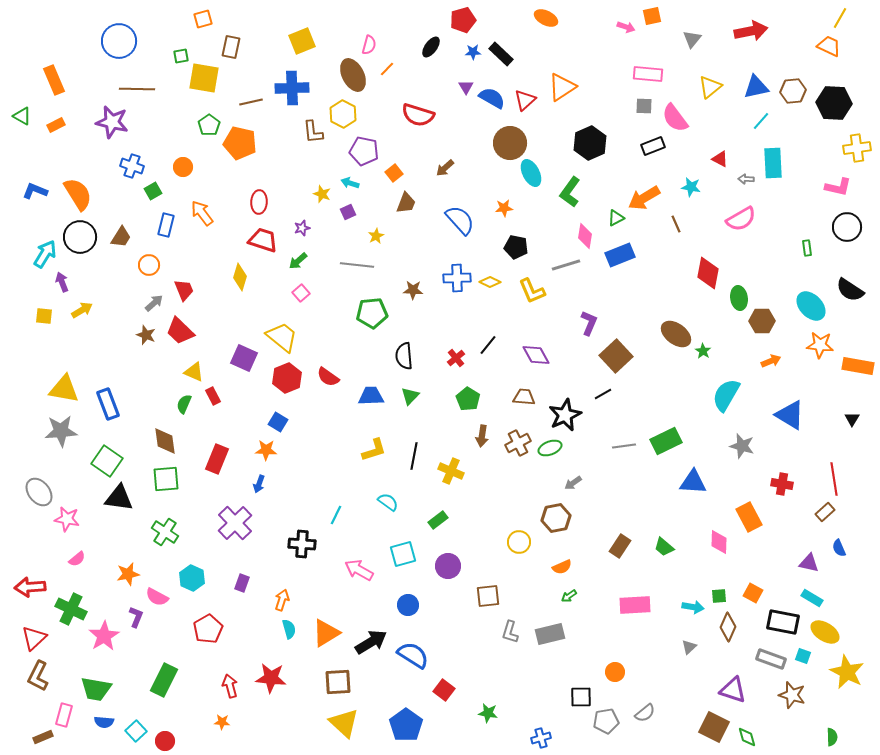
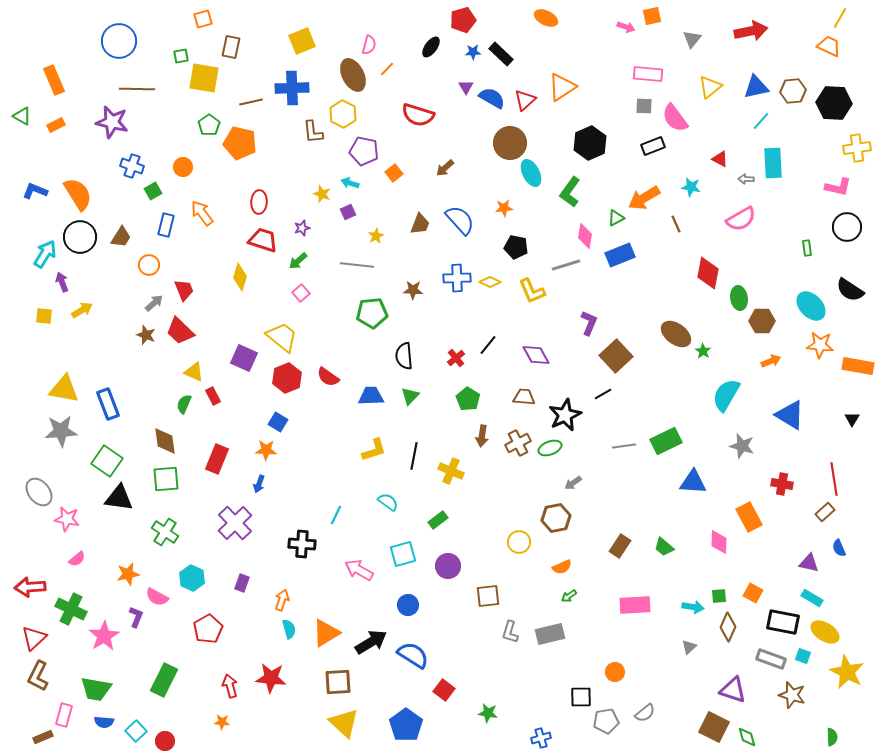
brown trapezoid at (406, 203): moved 14 px right, 21 px down
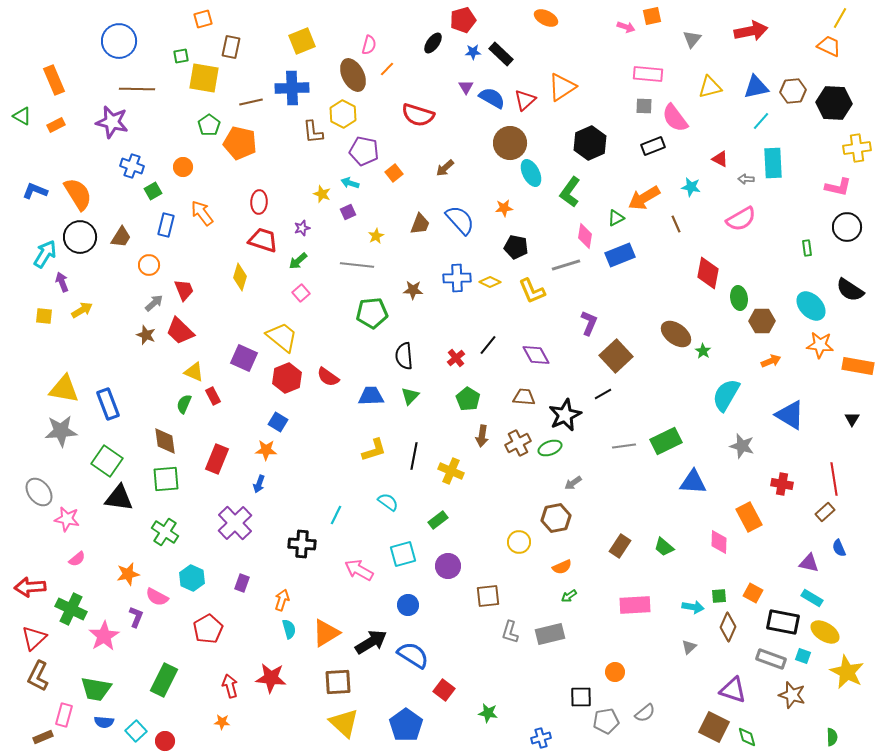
black ellipse at (431, 47): moved 2 px right, 4 px up
yellow triangle at (710, 87): rotated 25 degrees clockwise
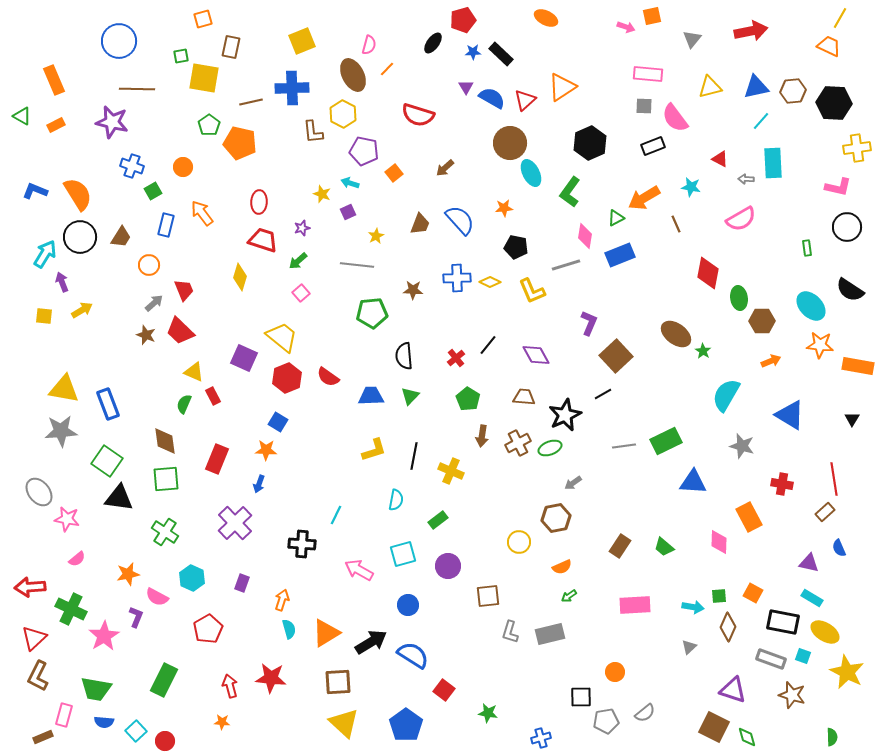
cyan semicircle at (388, 502): moved 8 px right, 2 px up; rotated 65 degrees clockwise
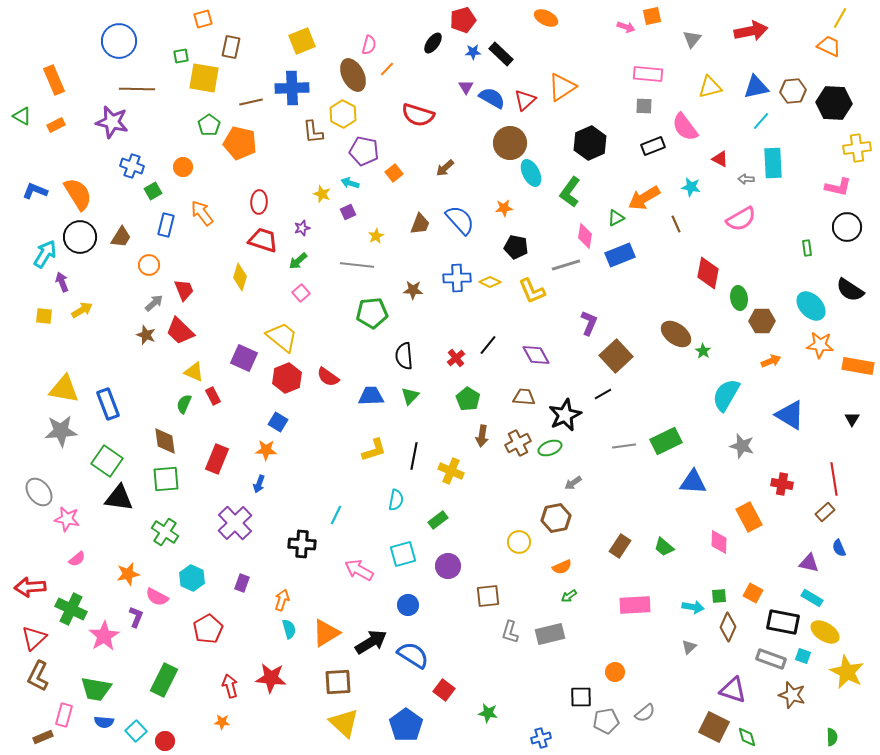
pink semicircle at (675, 118): moved 10 px right, 9 px down
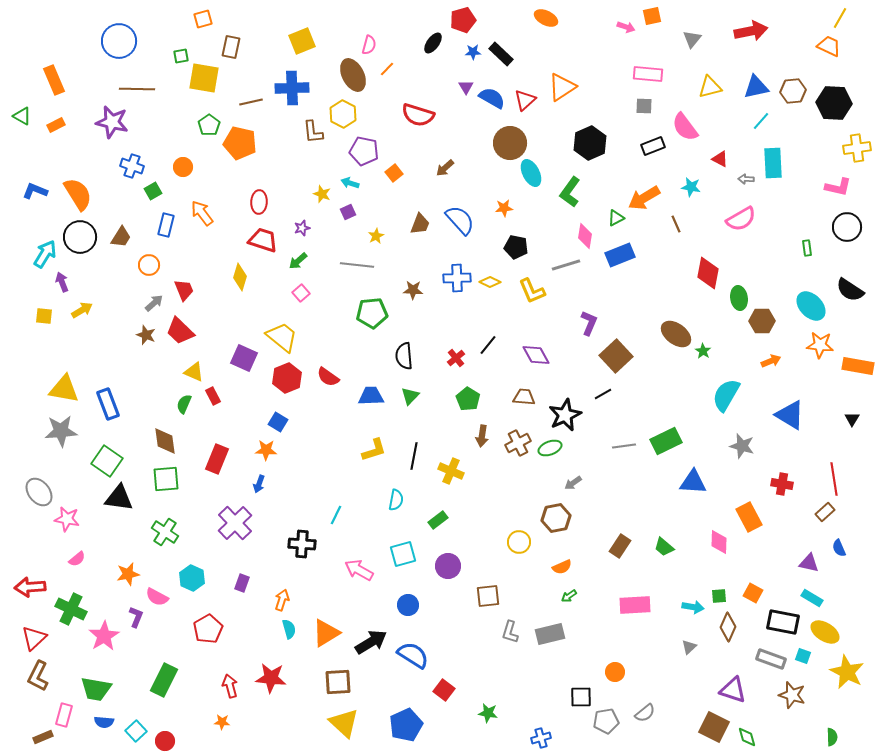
blue pentagon at (406, 725): rotated 12 degrees clockwise
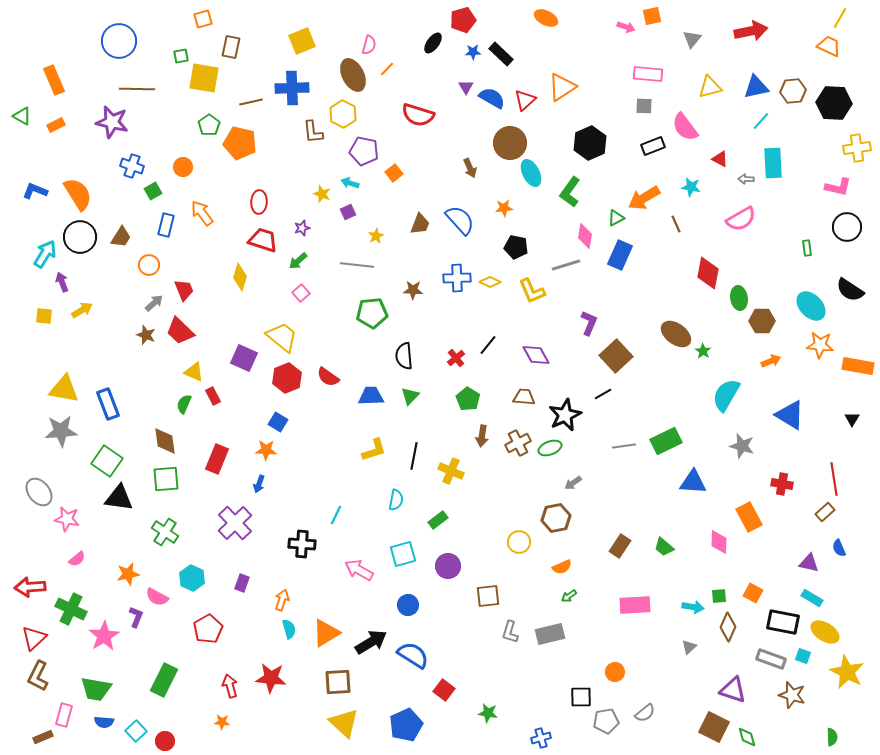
brown arrow at (445, 168): moved 25 px right; rotated 72 degrees counterclockwise
blue rectangle at (620, 255): rotated 44 degrees counterclockwise
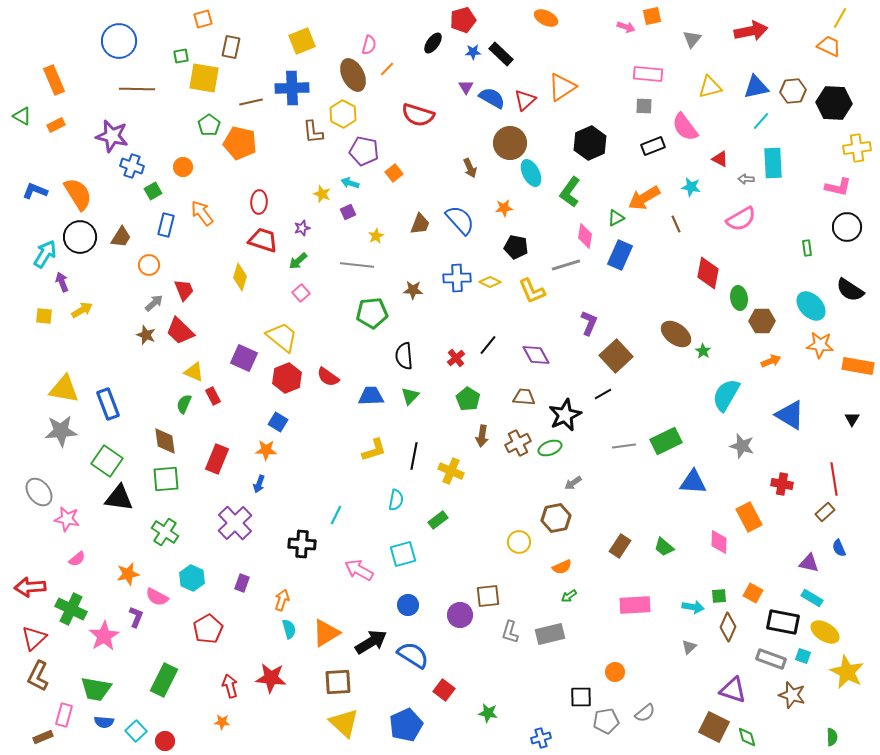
purple star at (112, 122): moved 14 px down
purple circle at (448, 566): moved 12 px right, 49 px down
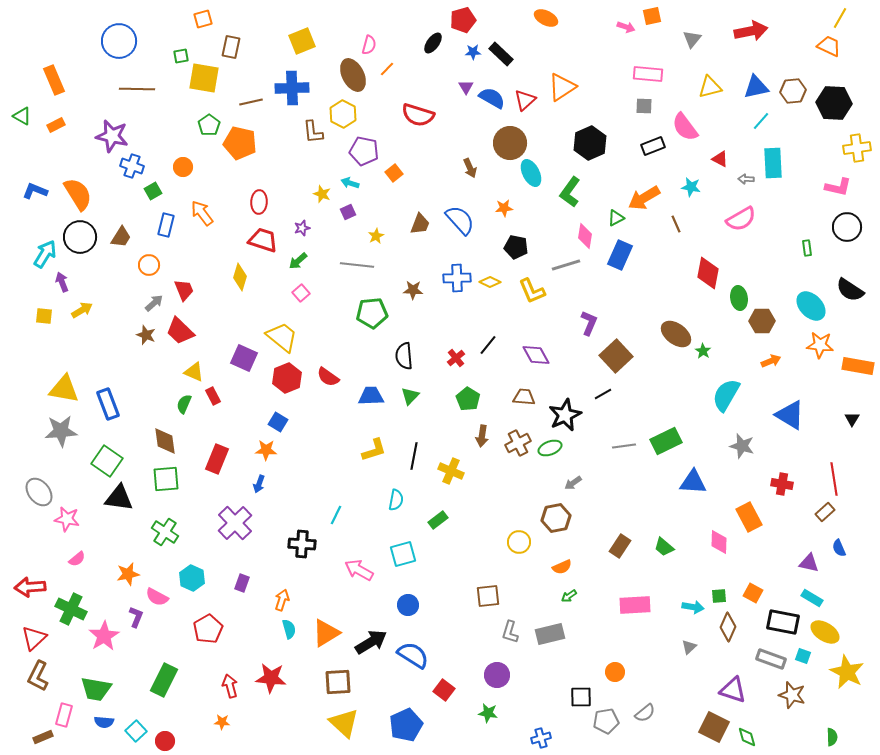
purple circle at (460, 615): moved 37 px right, 60 px down
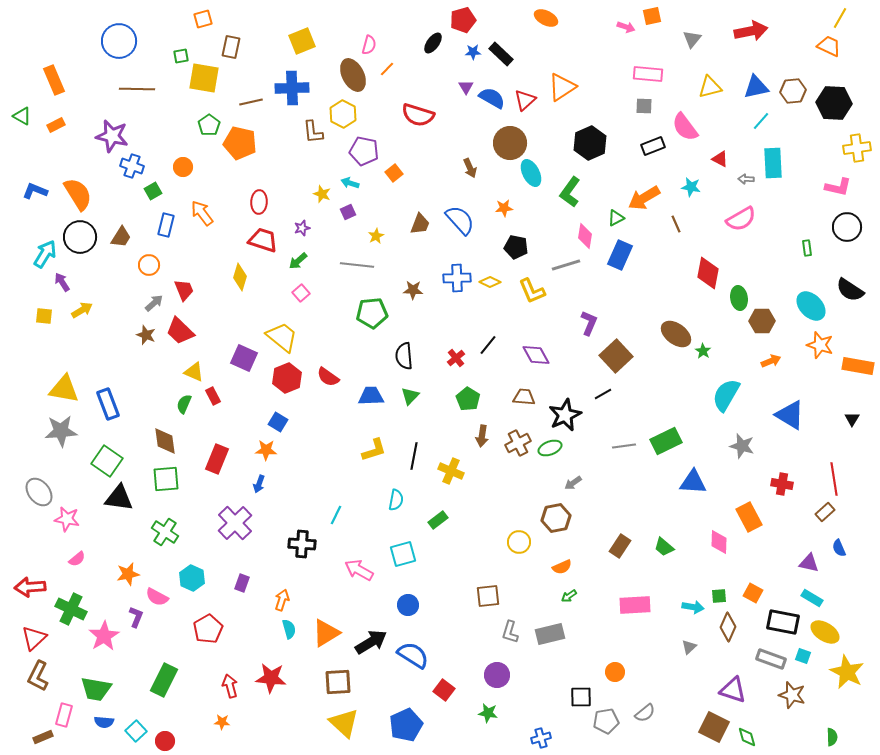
purple arrow at (62, 282): rotated 12 degrees counterclockwise
orange star at (820, 345): rotated 12 degrees clockwise
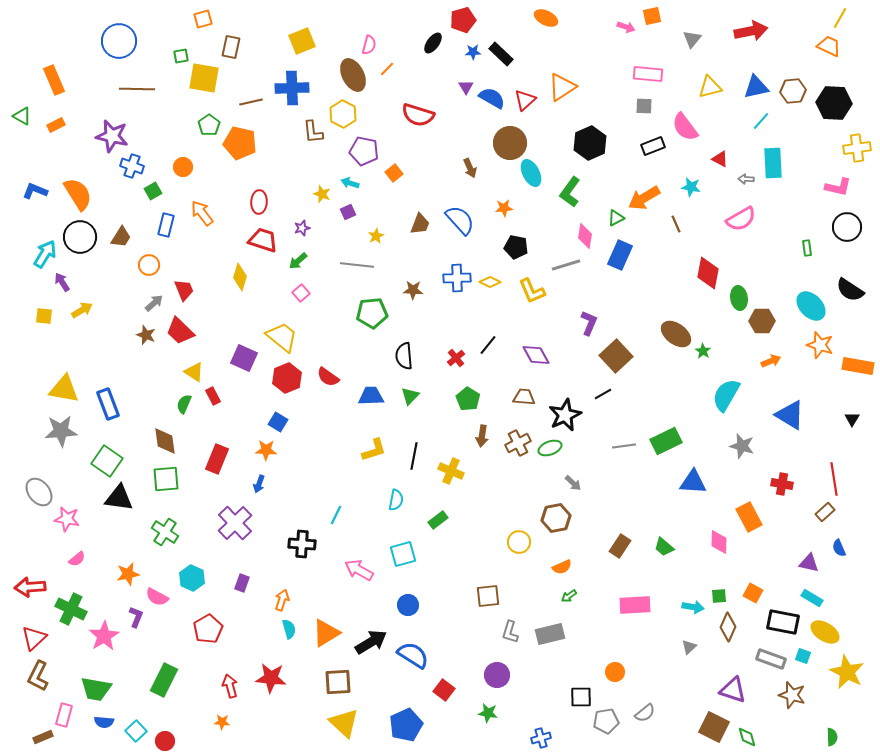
yellow triangle at (194, 372): rotated 10 degrees clockwise
gray arrow at (573, 483): rotated 102 degrees counterclockwise
